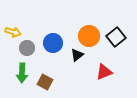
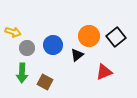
blue circle: moved 2 px down
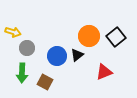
blue circle: moved 4 px right, 11 px down
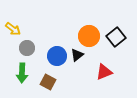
yellow arrow: moved 3 px up; rotated 21 degrees clockwise
brown square: moved 3 px right
